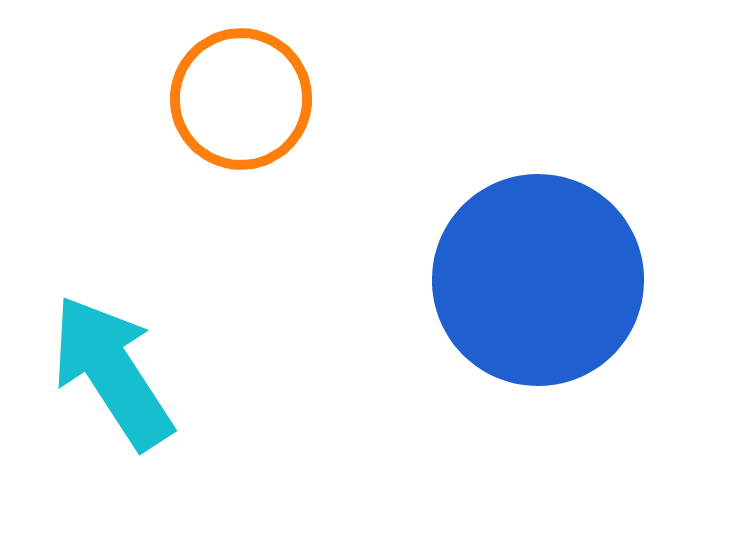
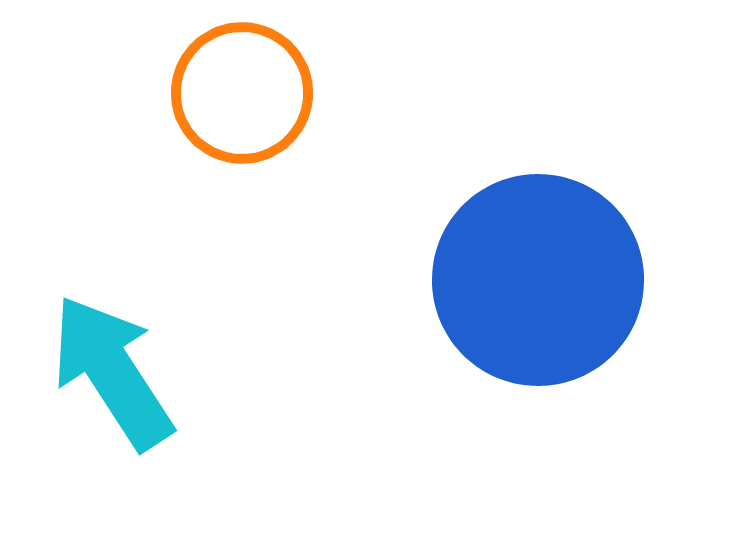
orange circle: moved 1 px right, 6 px up
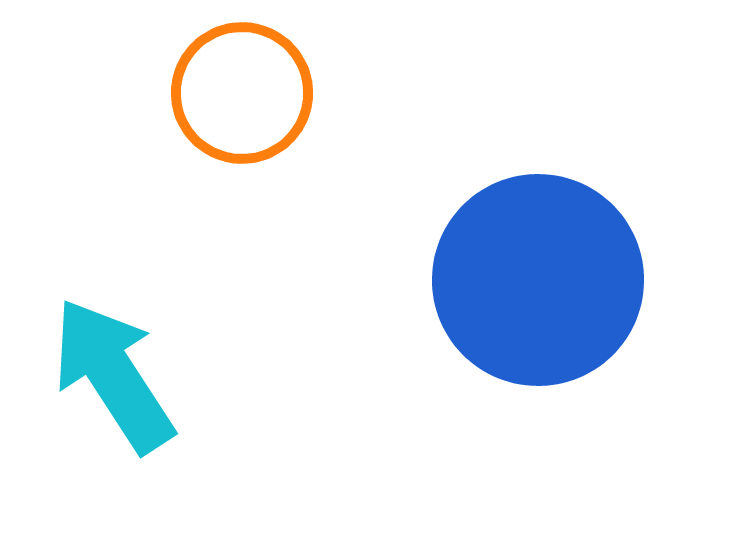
cyan arrow: moved 1 px right, 3 px down
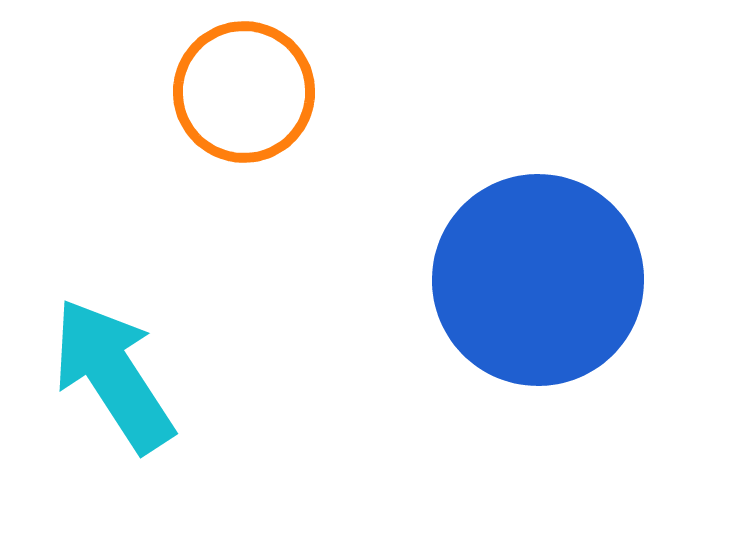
orange circle: moved 2 px right, 1 px up
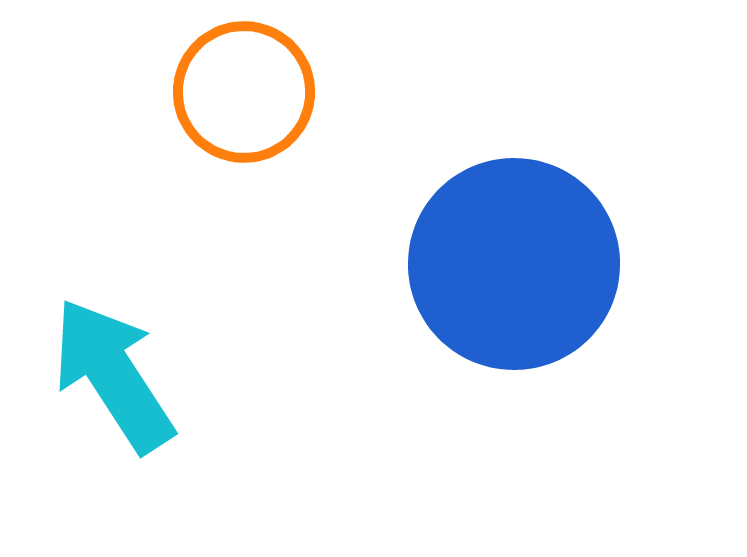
blue circle: moved 24 px left, 16 px up
